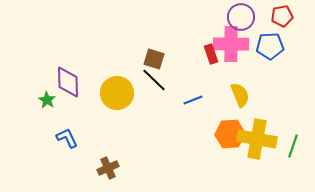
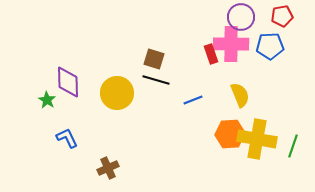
black line: moved 2 px right; rotated 28 degrees counterclockwise
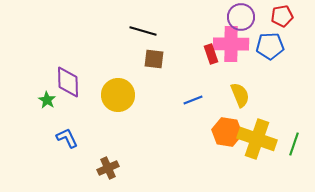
brown square: rotated 10 degrees counterclockwise
black line: moved 13 px left, 49 px up
yellow circle: moved 1 px right, 2 px down
orange hexagon: moved 3 px left, 2 px up; rotated 12 degrees clockwise
yellow cross: rotated 9 degrees clockwise
green line: moved 1 px right, 2 px up
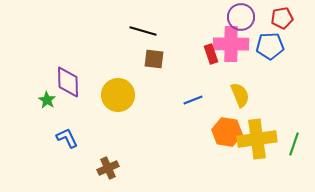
red pentagon: moved 2 px down
yellow cross: rotated 27 degrees counterclockwise
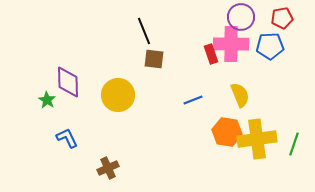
black line: moved 1 px right; rotated 52 degrees clockwise
